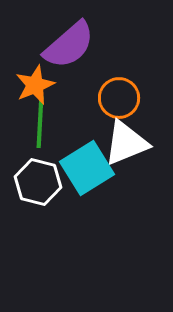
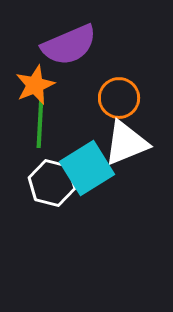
purple semicircle: rotated 18 degrees clockwise
white hexagon: moved 14 px right, 1 px down
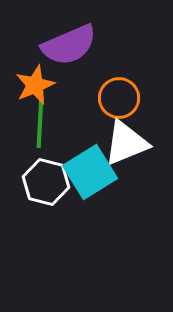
cyan square: moved 3 px right, 4 px down
white hexagon: moved 6 px left, 1 px up
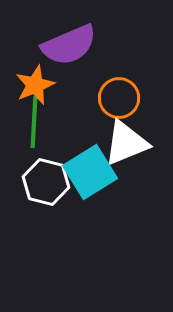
green line: moved 6 px left
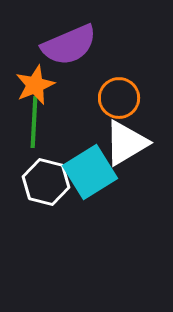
white triangle: rotated 9 degrees counterclockwise
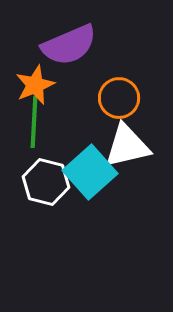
white triangle: moved 1 px right, 3 px down; rotated 18 degrees clockwise
cyan square: rotated 10 degrees counterclockwise
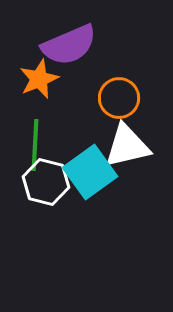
orange star: moved 4 px right, 6 px up
green line: moved 1 px right, 23 px down
cyan square: rotated 6 degrees clockwise
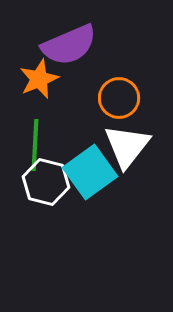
white triangle: rotated 39 degrees counterclockwise
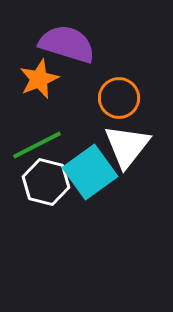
purple semicircle: moved 2 px left, 1 px up; rotated 140 degrees counterclockwise
green line: moved 2 px right; rotated 60 degrees clockwise
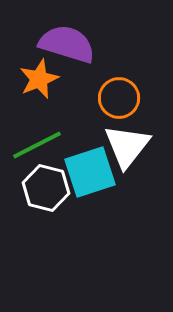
cyan square: rotated 18 degrees clockwise
white hexagon: moved 6 px down
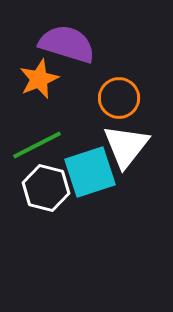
white triangle: moved 1 px left
